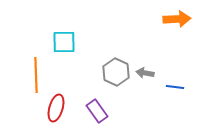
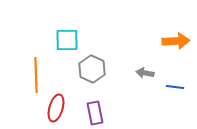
orange arrow: moved 1 px left, 22 px down
cyan square: moved 3 px right, 2 px up
gray hexagon: moved 24 px left, 3 px up
purple rectangle: moved 2 px left, 2 px down; rotated 25 degrees clockwise
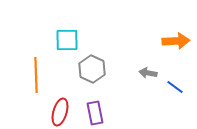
gray arrow: moved 3 px right
blue line: rotated 30 degrees clockwise
red ellipse: moved 4 px right, 4 px down
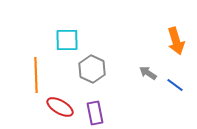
orange arrow: rotated 76 degrees clockwise
gray arrow: rotated 24 degrees clockwise
blue line: moved 2 px up
red ellipse: moved 5 px up; rotated 76 degrees counterclockwise
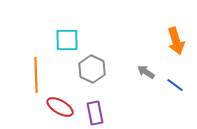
gray arrow: moved 2 px left, 1 px up
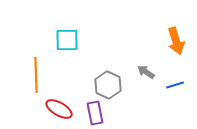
gray hexagon: moved 16 px right, 16 px down
blue line: rotated 54 degrees counterclockwise
red ellipse: moved 1 px left, 2 px down
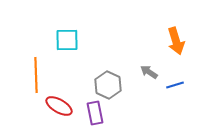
gray arrow: moved 3 px right
red ellipse: moved 3 px up
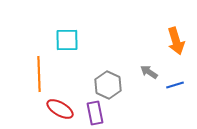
orange line: moved 3 px right, 1 px up
red ellipse: moved 1 px right, 3 px down
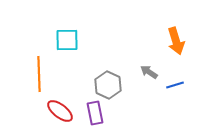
red ellipse: moved 2 px down; rotated 8 degrees clockwise
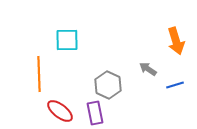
gray arrow: moved 1 px left, 3 px up
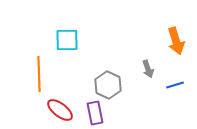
gray arrow: rotated 144 degrees counterclockwise
red ellipse: moved 1 px up
